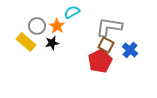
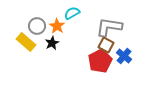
cyan semicircle: moved 1 px down
black star: rotated 16 degrees counterclockwise
blue cross: moved 6 px left, 6 px down
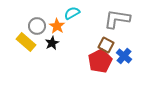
gray L-shape: moved 8 px right, 8 px up
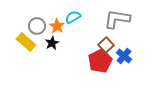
cyan semicircle: moved 1 px right, 4 px down
brown square: rotated 21 degrees clockwise
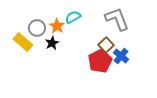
gray L-shape: rotated 60 degrees clockwise
gray circle: moved 2 px down
yellow rectangle: moved 3 px left
blue cross: moved 3 px left
